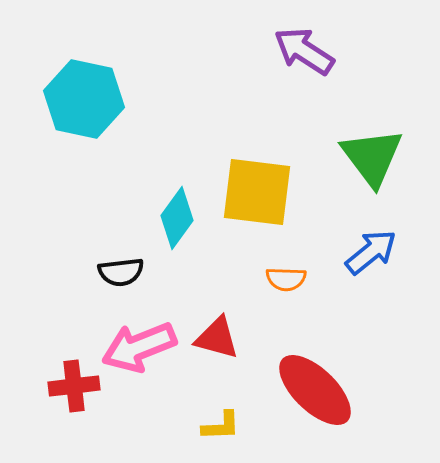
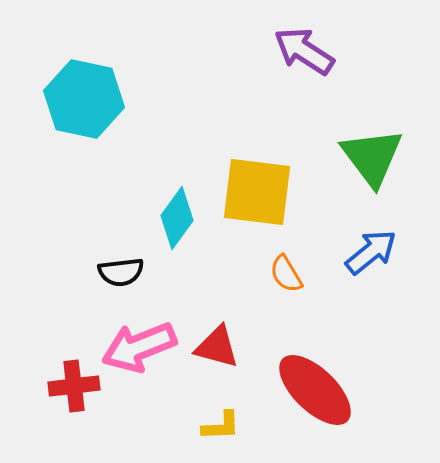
orange semicircle: moved 5 px up; rotated 57 degrees clockwise
red triangle: moved 9 px down
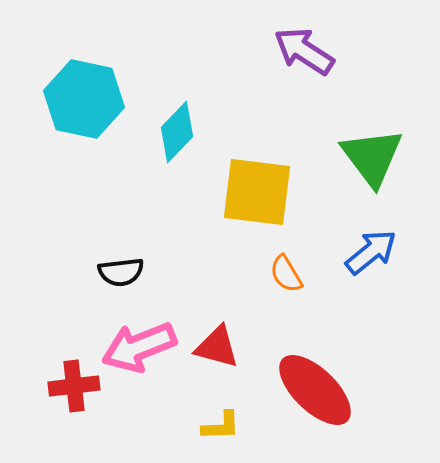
cyan diamond: moved 86 px up; rotated 8 degrees clockwise
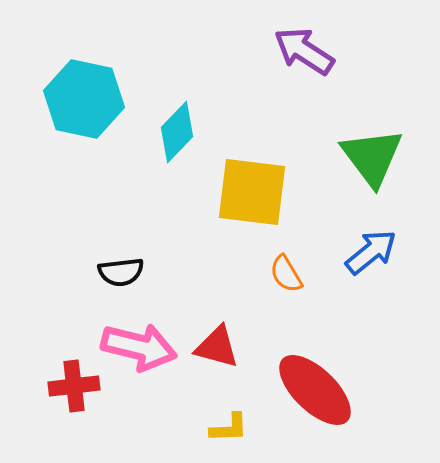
yellow square: moved 5 px left
pink arrow: rotated 144 degrees counterclockwise
yellow L-shape: moved 8 px right, 2 px down
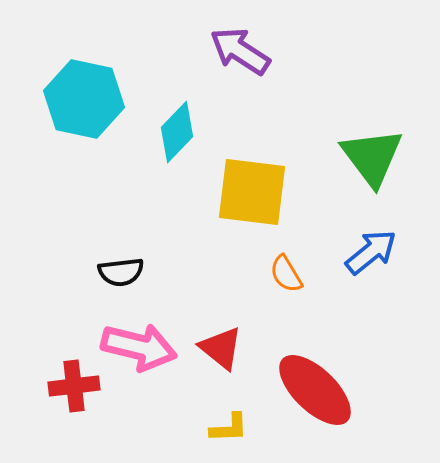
purple arrow: moved 64 px left
red triangle: moved 4 px right, 1 px down; rotated 24 degrees clockwise
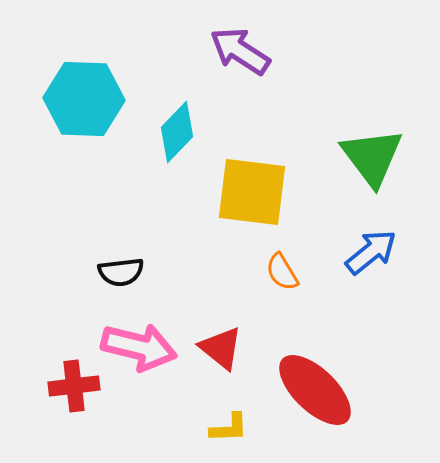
cyan hexagon: rotated 10 degrees counterclockwise
orange semicircle: moved 4 px left, 2 px up
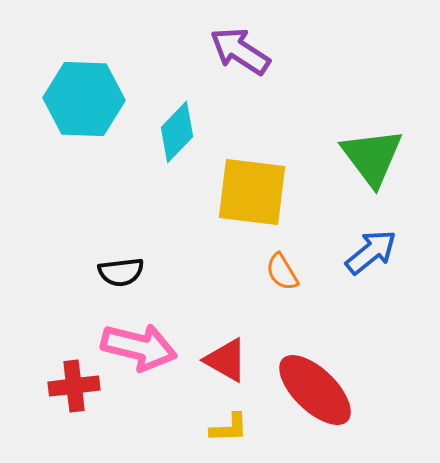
red triangle: moved 5 px right, 12 px down; rotated 9 degrees counterclockwise
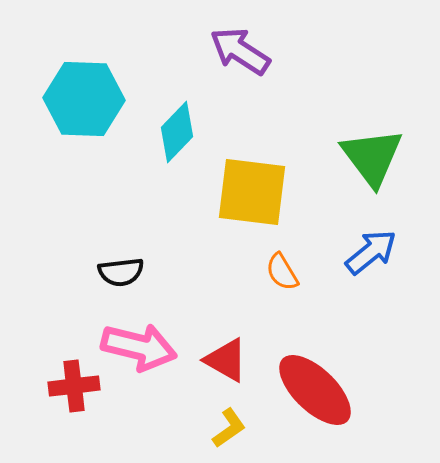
yellow L-shape: rotated 33 degrees counterclockwise
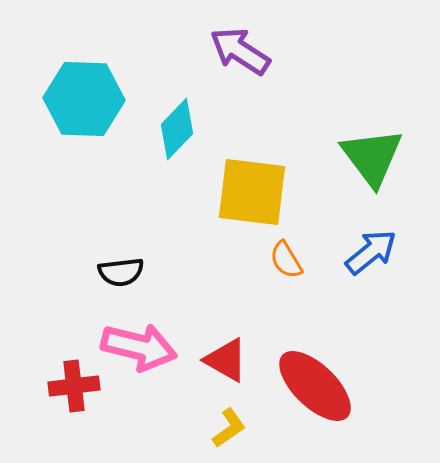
cyan diamond: moved 3 px up
orange semicircle: moved 4 px right, 12 px up
red ellipse: moved 4 px up
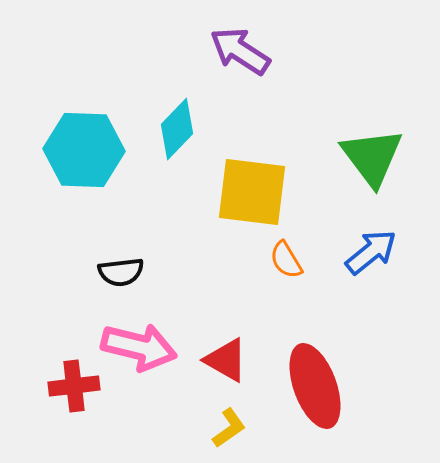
cyan hexagon: moved 51 px down
red ellipse: rotated 26 degrees clockwise
